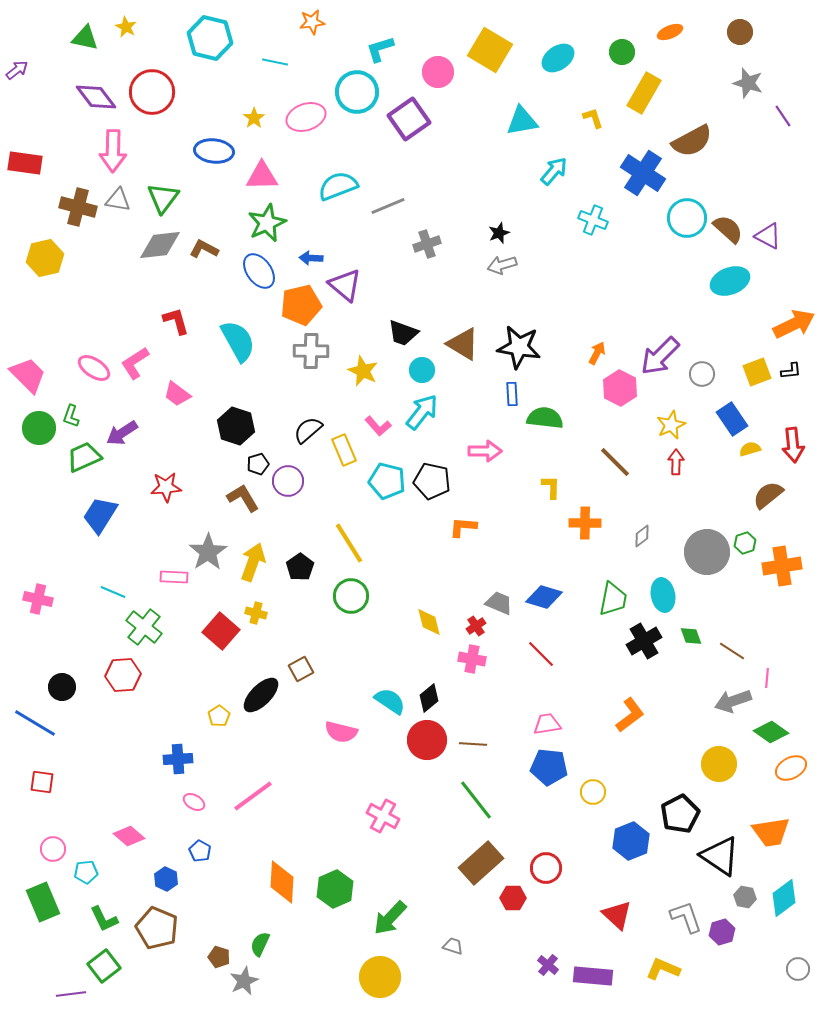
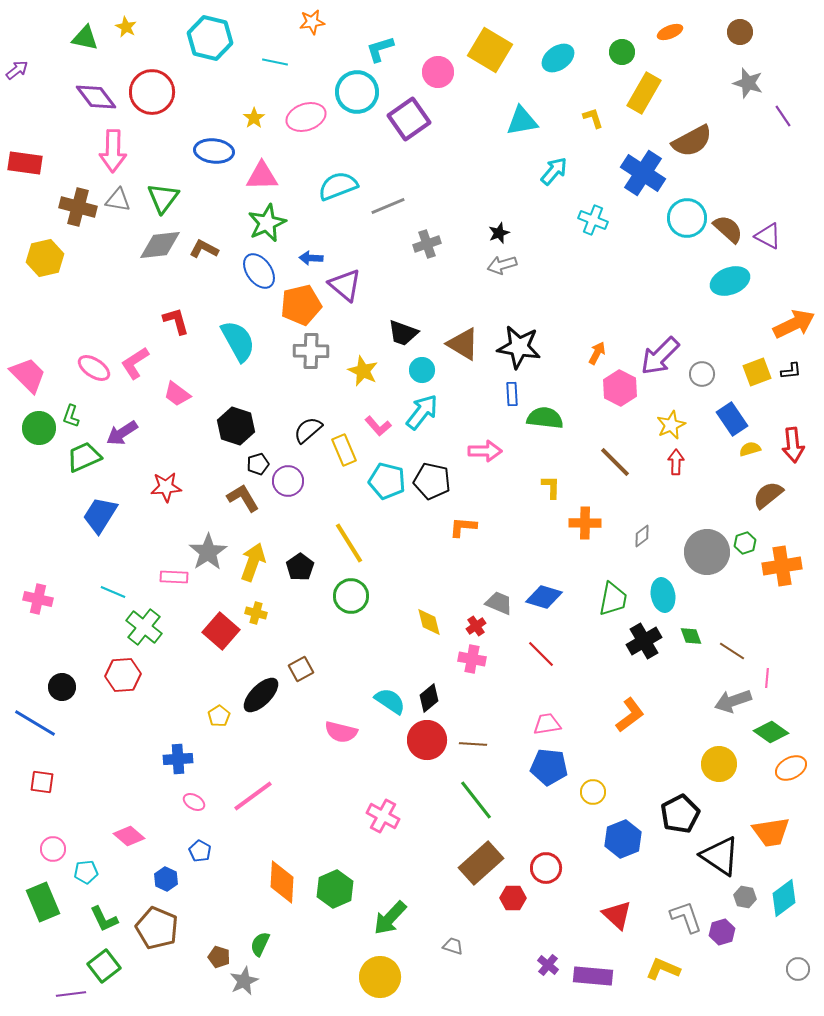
blue hexagon at (631, 841): moved 8 px left, 2 px up
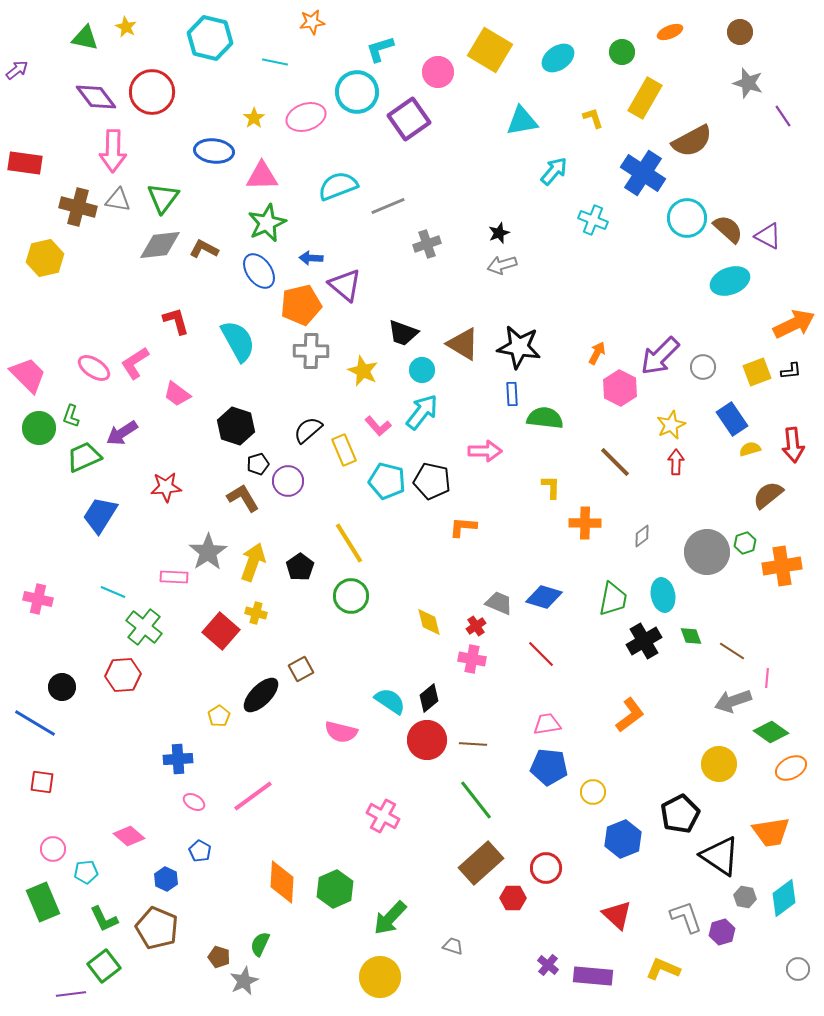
yellow rectangle at (644, 93): moved 1 px right, 5 px down
gray circle at (702, 374): moved 1 px right, 7 px up
